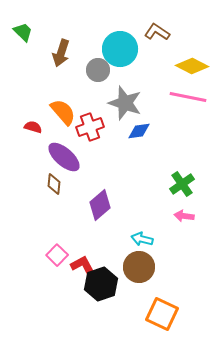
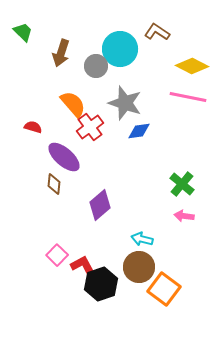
gray circle: moved 2 px left, 4 px up
orange semicircle: moved 10 px right, 8 px up
red cross: rotated 16 degrees counterclockwise
green cross: rotated 15 degrees counterclockwise
orange square: moved 2 px right, 25 px up; rotated 12 degrees clockwise
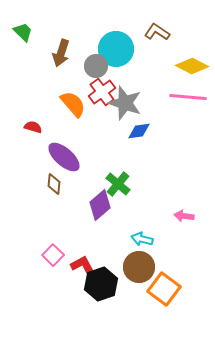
cyan circle: moved 4 px left
pink line: rotated 6 degrees counterclockwise
red cross: moved 12 px right, 35 px up
green cross: moved 64 px left
pink square: moved 4 px left
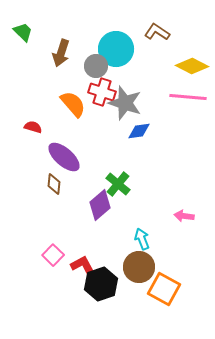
red cross: rotated 36 degrees counterclockwise
cyan arrow: rotated 55 degrees clockwise
orange square: rotated 8 degrees counterclockwise
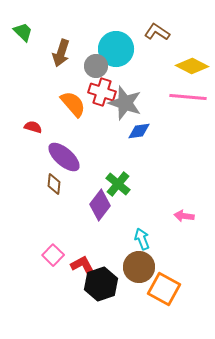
purple diamond: rotated 12 degrees counterclockwise
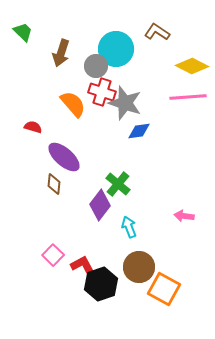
pink line: rotated 9 degrees counterclockwise
cyan arrow: moved 13 px left, 12 px up
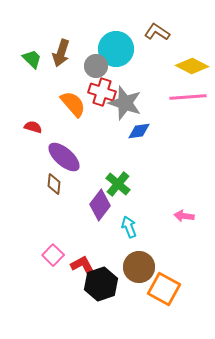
green trapezoid: moved 9 px right, 27 px down
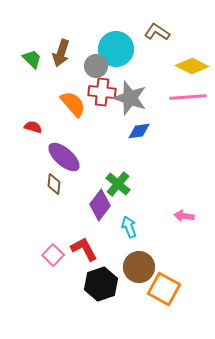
red cross: rotated 12 degrees counterclockwise
gray star: moved 5 px right, 5 px up
red L-shape: moved 18 px up
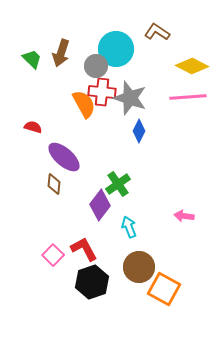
orange semicircle: moved 11 px right; rotated 12 degrees clockwise
blue diamond: rotated 55 degrees counterclockwise
green cross: rotated 15 degrees clockwise
black hexagon: moved 9 px left, 2 px up
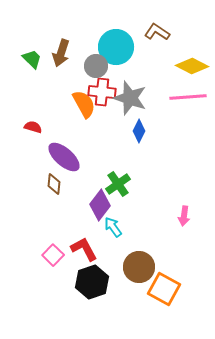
cyan circle: moved 2 px up
pink arrow: rotated 90 degrees counterclockwise
cyan arrow: moved 16 px left; rotated 15 degrees counterclockwise
